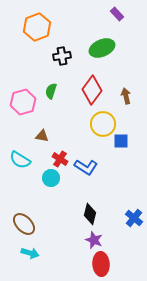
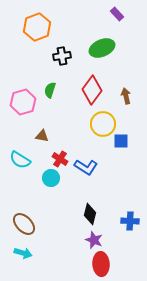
green semicircle: moved 1 px left, 1 px up
blue cross: moved 4 px left, 3 px down; rotated 36 degrees counterclockwise
cyan arrow: moved 7 px left
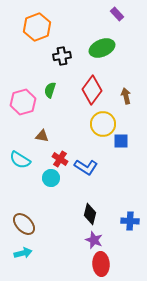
cyan arrow: rotated 30 degrees counterclockwise
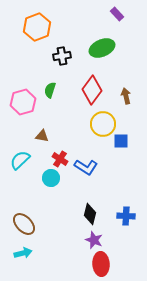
cyan semicircle: rotated 105 degrees clockwise
blue cross: moved 4 px left, 5 px up
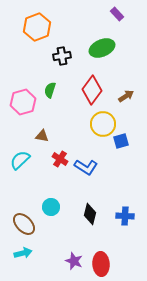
brown arrow: rotated 70 degrees clockwise
blue square: rotated 14 degrees counterclockwise
cyan circle: moved 29 px down
blue cross: moved 1 px left
purple star: moved 20 px left, 21 px down
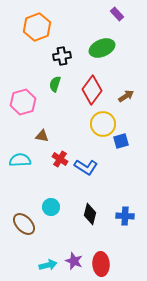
green semicircle: moved 5 px right, 6 px up
cyan semicircle: rotated 40 degrees clockwise
cyan arrow: moved 25 px right, 12 px down
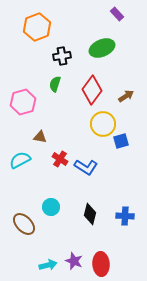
brown triangle: moved 2 px left, 1 px down
cyan semicircle: rotated 25 degrees counterclockwise
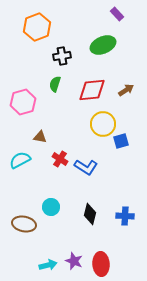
green ellipse: moved 1 px right, 3 px up
red diamond: rotated 48 degrees clockwise
brown arrow: moved 6 px up
brown ellipse: rotated 35 degrees counterclockwise
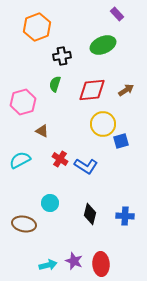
brown triangle: moved 2 px right, 6 px up; rotated 16 degrees clockwise
blue L-shape: moved 1 px up
cyan circle: moved 1 px left, 4 px up
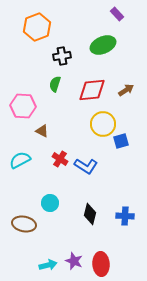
pink hexagon: moved 4 px down; rotated 20 degrees clockwise
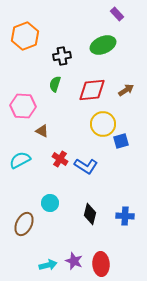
orange hexagon: moved 12 px left, 9 px down
brown ellipse: rotated 75 degrees counterclockwise
